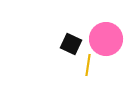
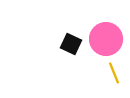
yellow line: moved 26 px right, 8 px down; rotated 30 degrees counterclockwise
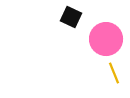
black square: moved 27 px up
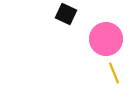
black square: moved 5 px left, 3 px up
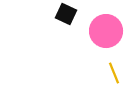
pink circle: moved 8 px up
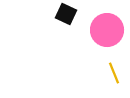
pink circle: moved 1 px right, 1 px up
